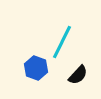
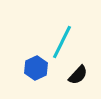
blue hexagon: rotated 15 degrees clockwise
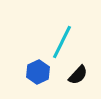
blue hexagon: moved 2 px right, 4 px down
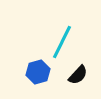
blue hexagon: rotated 10 degrees clockwise
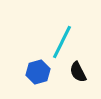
black semicircle: moved 3 px up; rotated 110 degrees clockwise
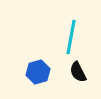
cyan line: moved 9 px right, 5 px up; rotated 16 degrees counterclockwise
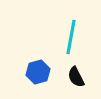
black semicircle: moved 2 px left, 5 px down
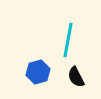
cyan line: moved 3 px left, 3 px down
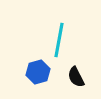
cyan line: moved 9 px left
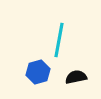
black semicircle: rotated 105 degrees clockwise
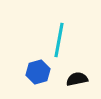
black semicircle: moved 1 px right, 2 px down
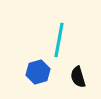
black semicircle: moved 1 px right, 2 px up; rotated 95 degrees counterclockwise
